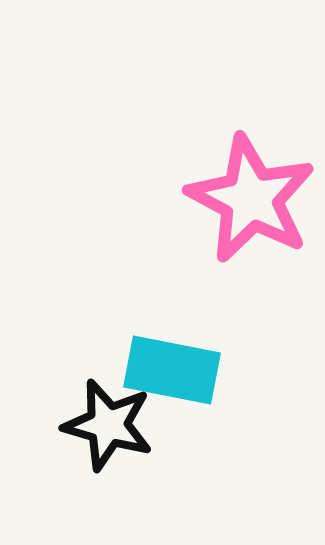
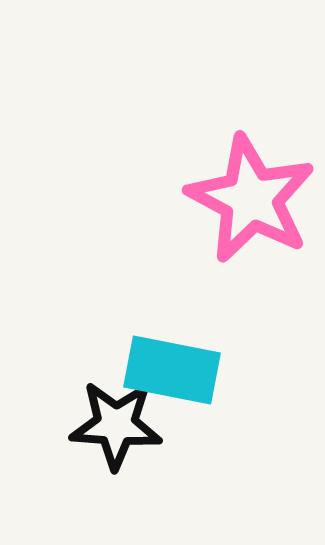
black star: moved 8 px right; rotated 12 degrees counterclockwise
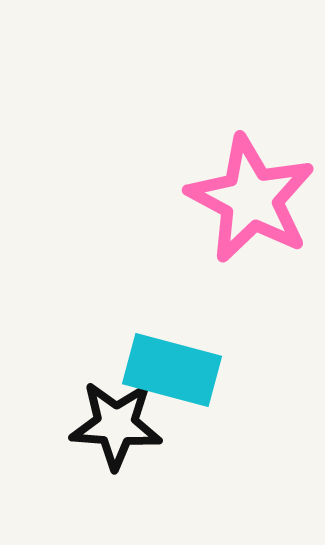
cyan rectangle: rotated 4 degrees clockwise
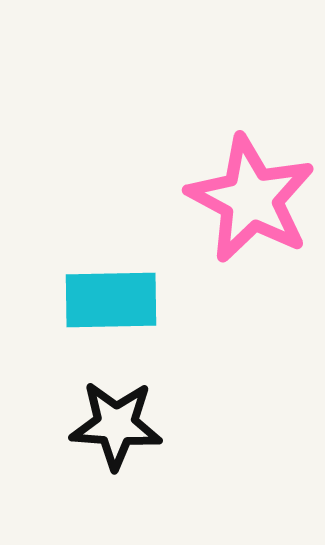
cyan rectangle: moved 61 px left, 70 px up; rotated 16 degrees counterclockwise
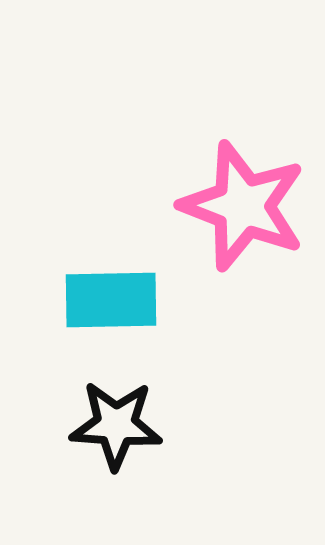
pink star: moved 8 px left, 7 px down; rotated 7 degrees counterclockwise
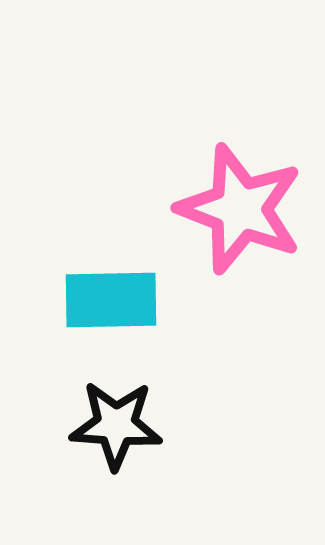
pink star: moved 3 px left, 3 px down
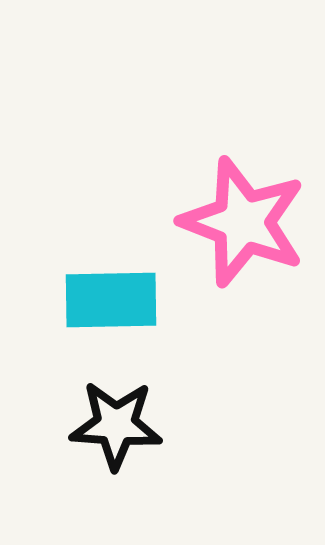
pink star: moved 3 px right, 13 px down
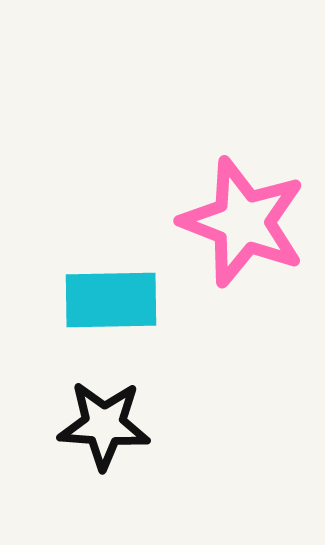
black star: moved 12 px left
